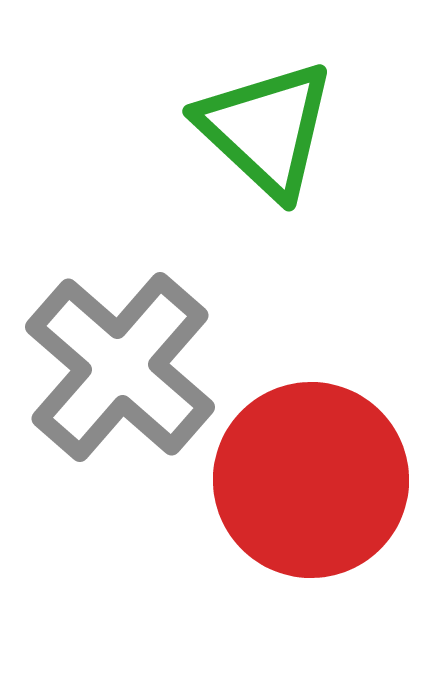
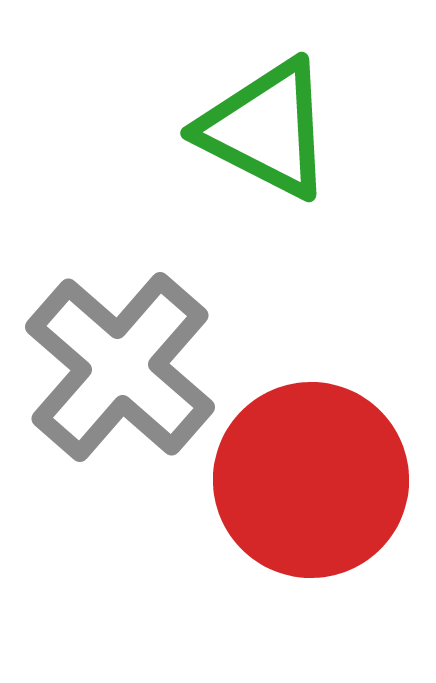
green triangle: rotated 16 degrees counterclockwise
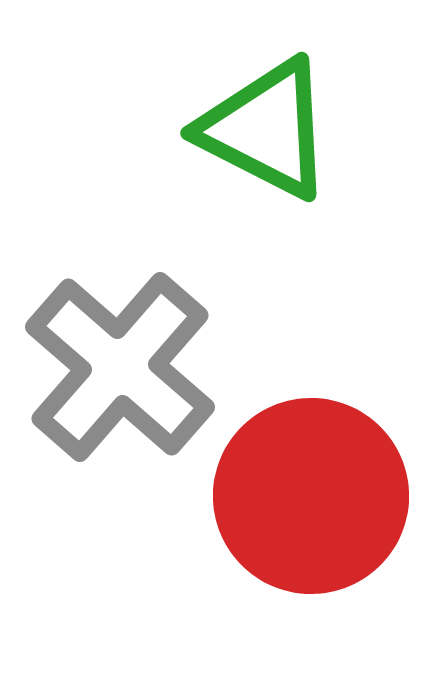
red circle: moved 16 px down
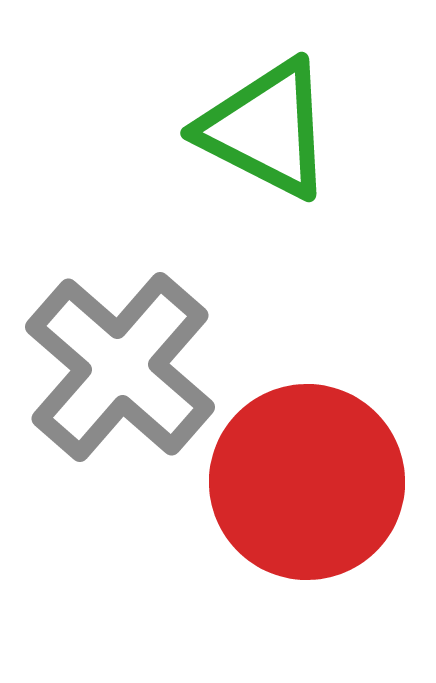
red circle: moved 4 px left, 14 px up
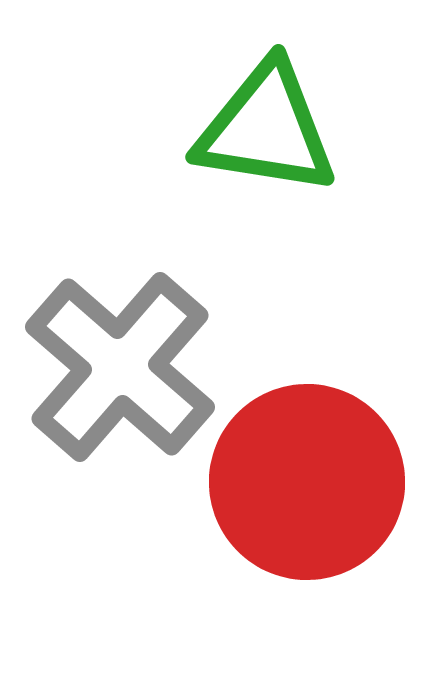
green triangle: rotated 18 degrees counterclockwise
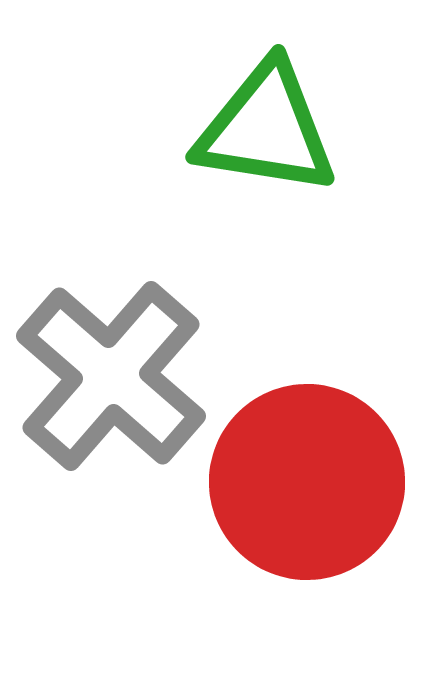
gray cross: moved 9 px left, 9 px down
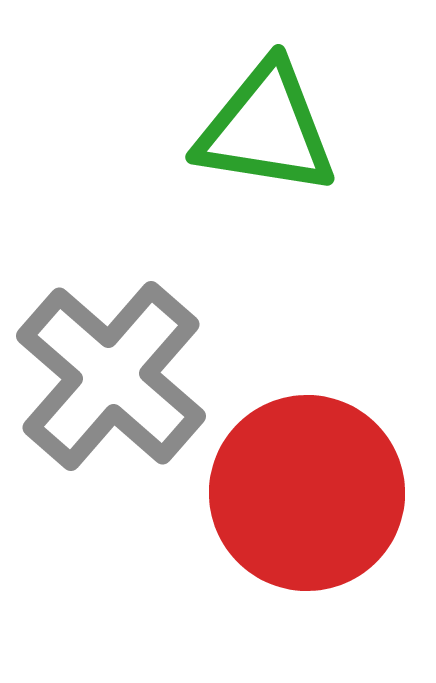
red circle: moved 11 px down
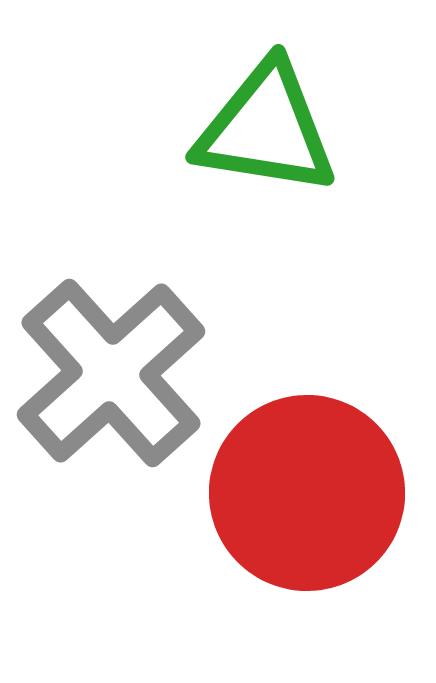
gray cross: moved 3 px up; rotated 7 degrees clockwise
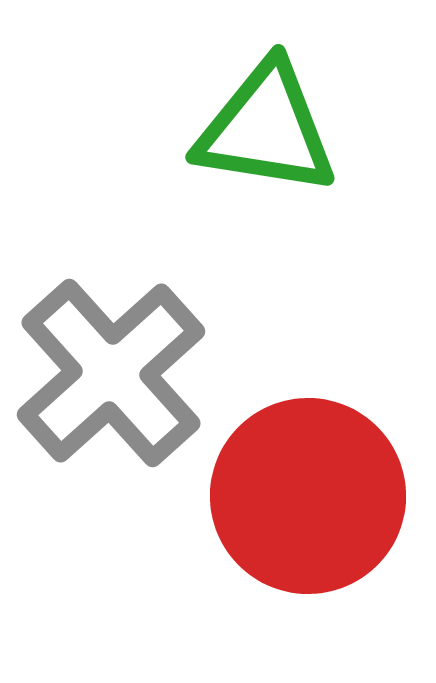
red circle: moved 1 px right, 3 px down
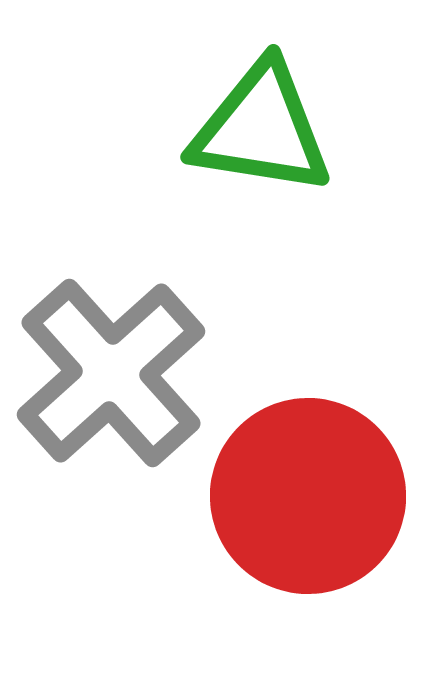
green triangle: moved 5 px left
